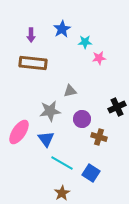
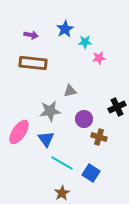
blue star: moved 3 px right
purple arrow: rotated 80 degrees counterclockwise
purple circle: moved 2 px right
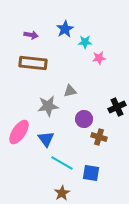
gray star: moved 2 px left, 5 px up
blue square: rotated 24 degrees counterclockwise
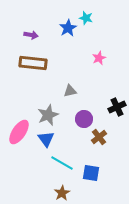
blue star: moved 3 px right, 1 px up
cyan star: moved 1 px right, 24 px up; rotated 16 degrees clockwise
pink star: rotated 16 degrees counterclockwise
gray star: moved 9 px down; rotated 15 degrees counterclockwise
brown cross: rotated 35 degrees clockwise
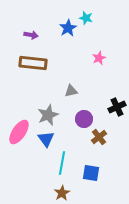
gray triangle: moved 1 px right
cyan line: rotated 70 degrees clockwise
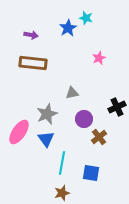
gray triangle: moved 1 px right, 2 px down
gray star: moved 1 px left, 1 px up
brown star: rotated 14 degrees clockwise
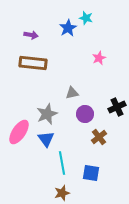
purple circle: moved 1 px right, 5 px up
cyan line: rotated 20 degrees counterclockwise
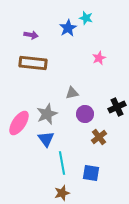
pink ellipse: moved 9 px up
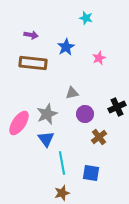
blue star: moved 2 px left, 19 px down
